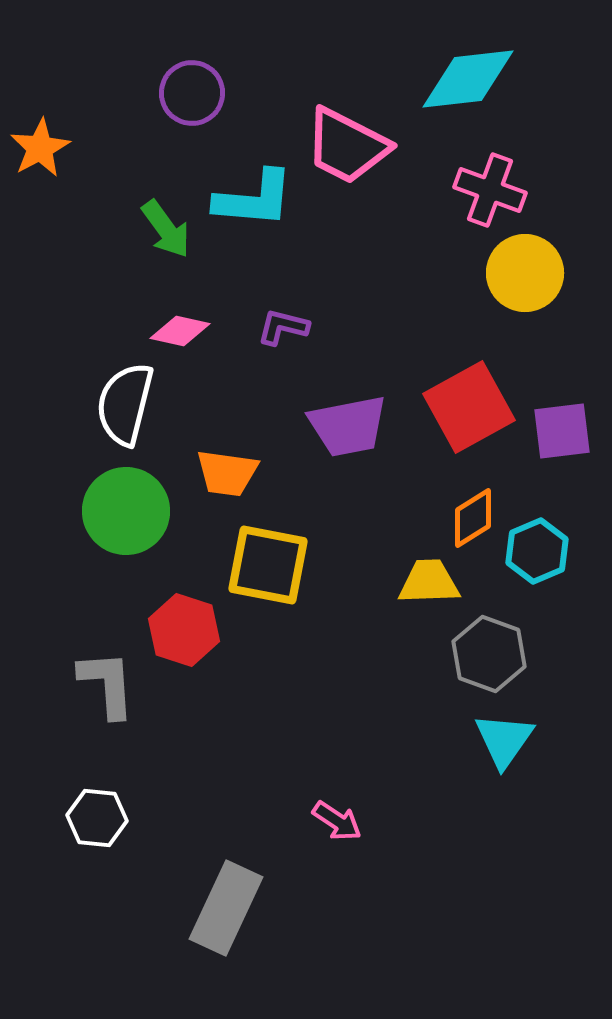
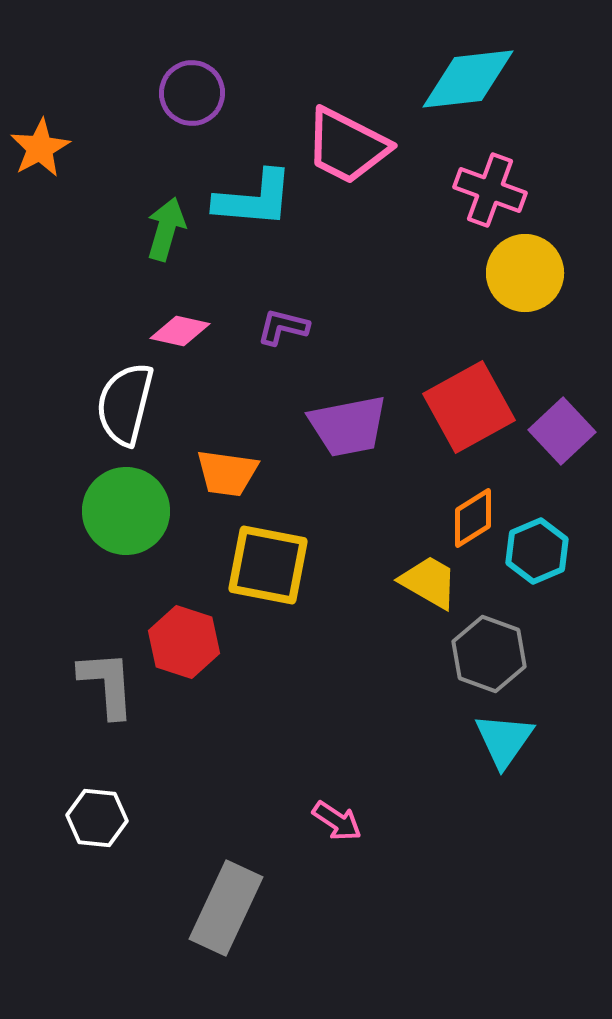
green arrow: rotated 128 degrees counterclockwise
purple square: rotated 36 degrees counterclockwise
yellow trapezoid: rotated 32 degrees clockwise
red hexagon: moved 12 px down
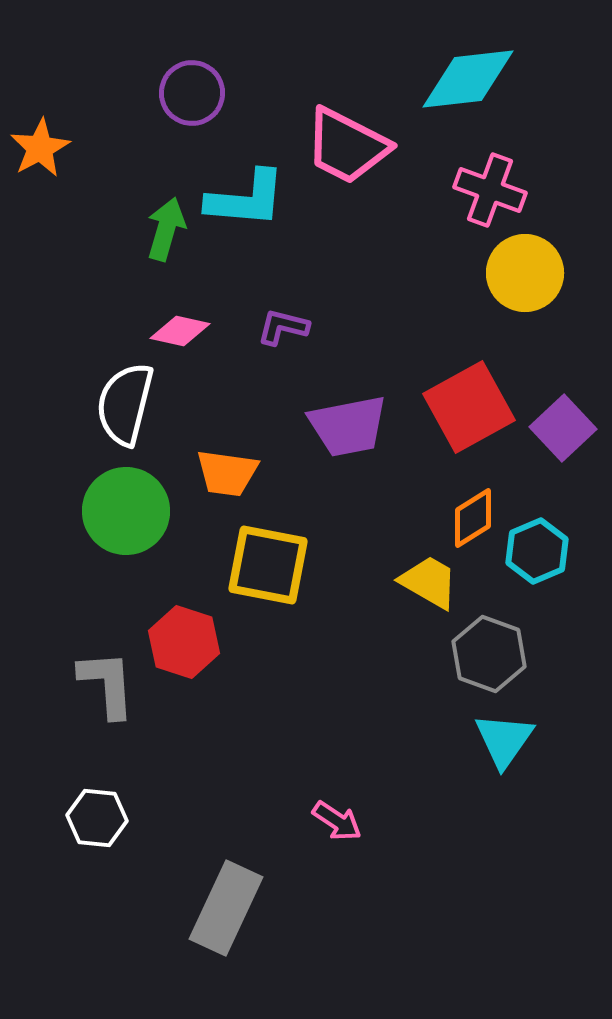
cyan L-shape: moved 8 px left
purple square: moved 1 px right, 3 px up
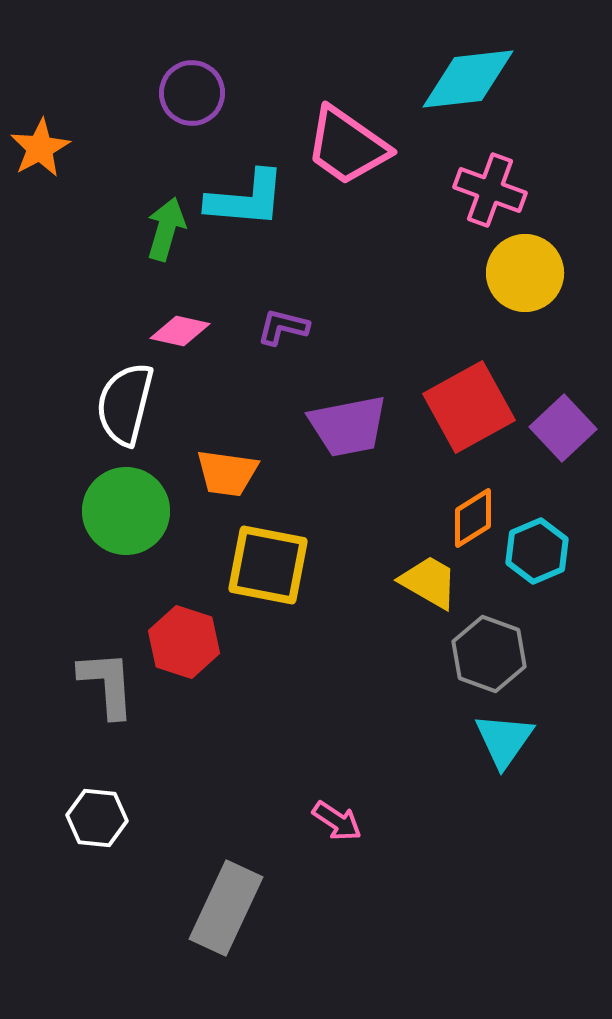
pink trapezoid: rotated 8 degrees clockwise
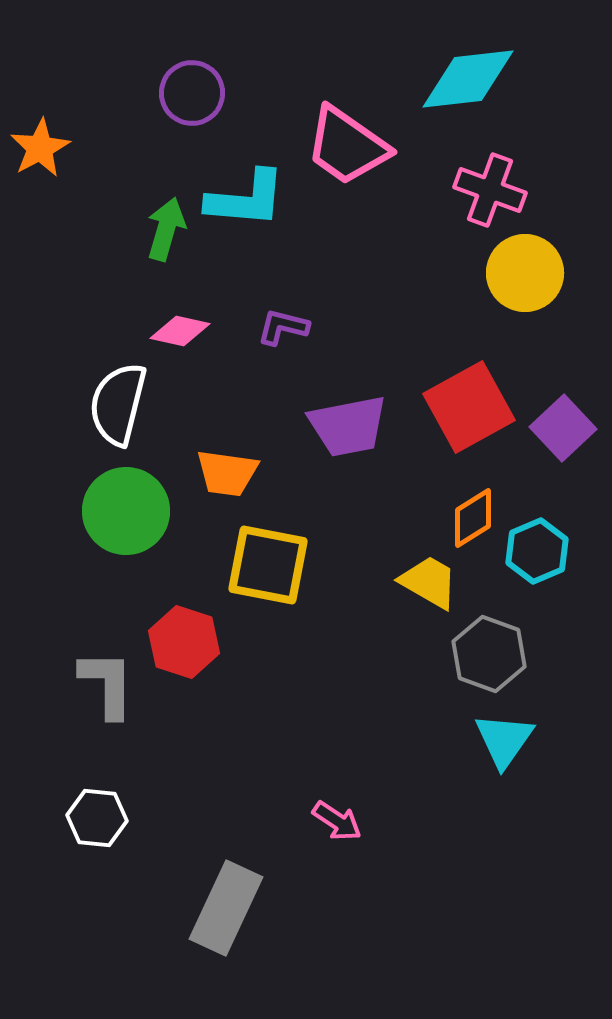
white semicircle: moved 7 px left
gray L-shape: rotated 4 degrees clockwise
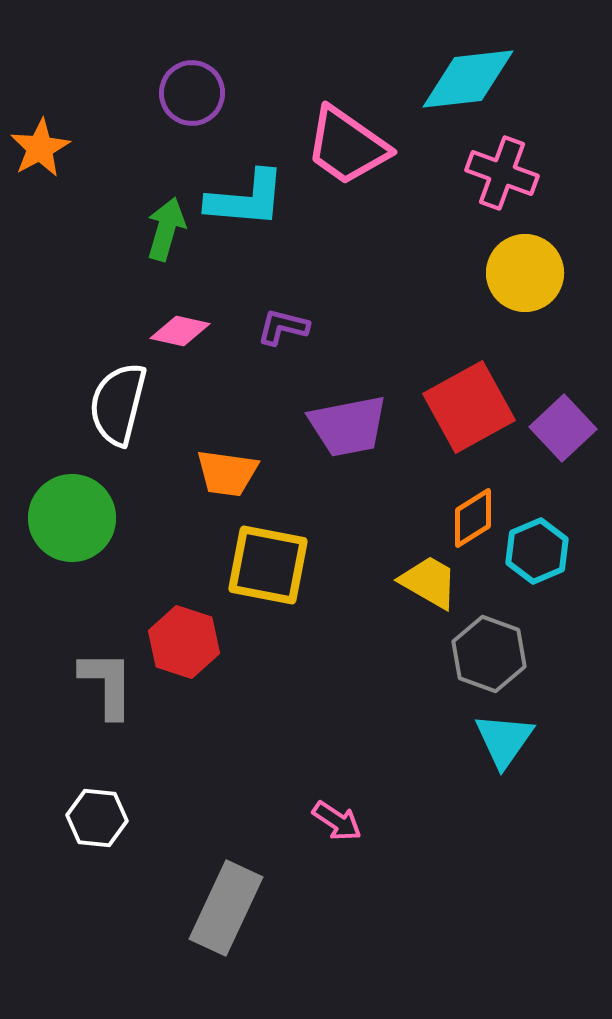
pink cross: moved 12 px right, 17 px up
green circle: moved 54 px left, 7 px down
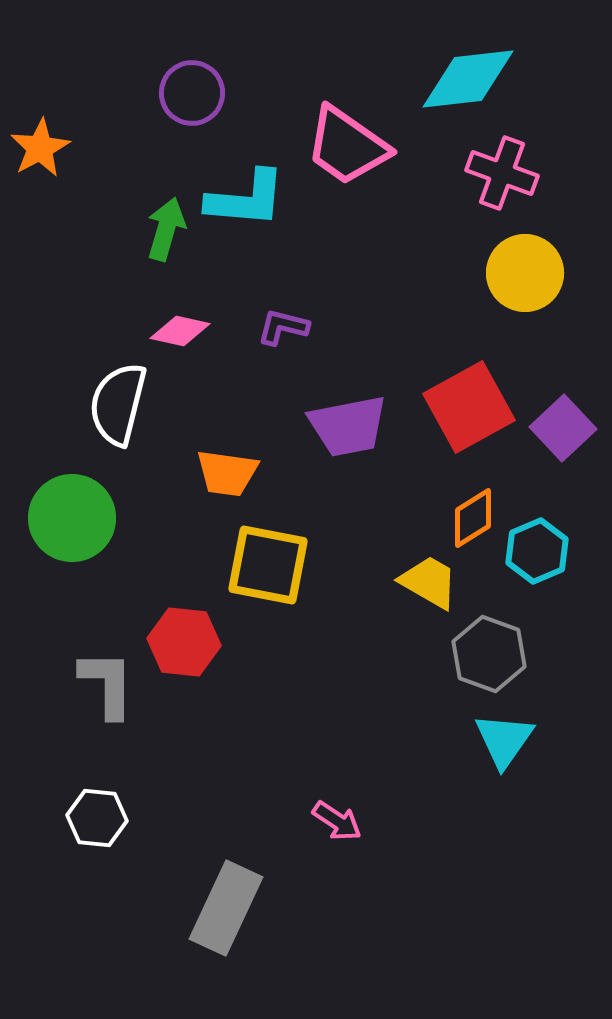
red hexagon: rotated 12 degrees counterclockwise
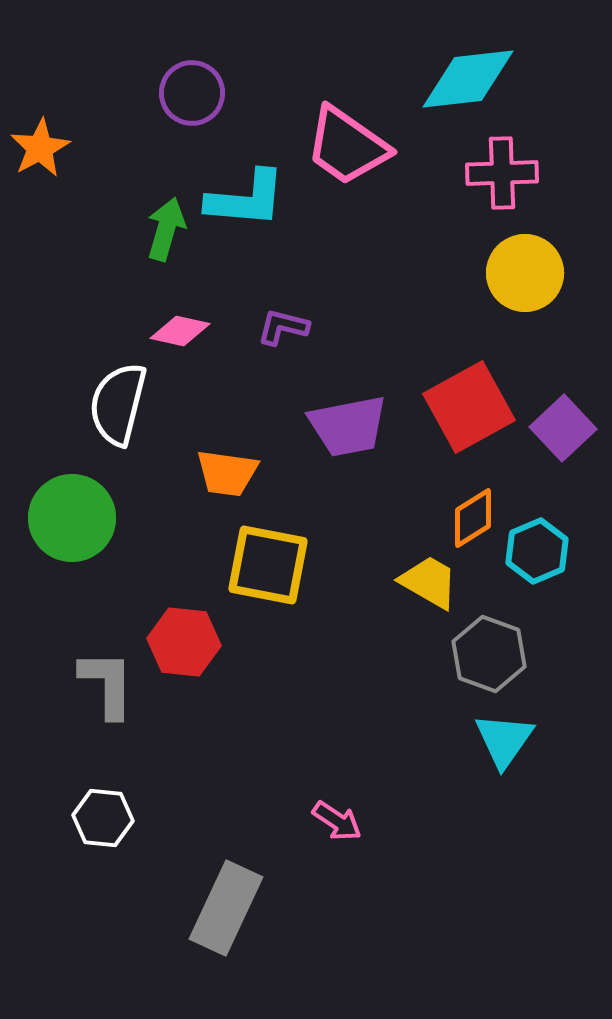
pink cross: rotated 22 degrees counterclockwise
white hexagon: moved 6 px right
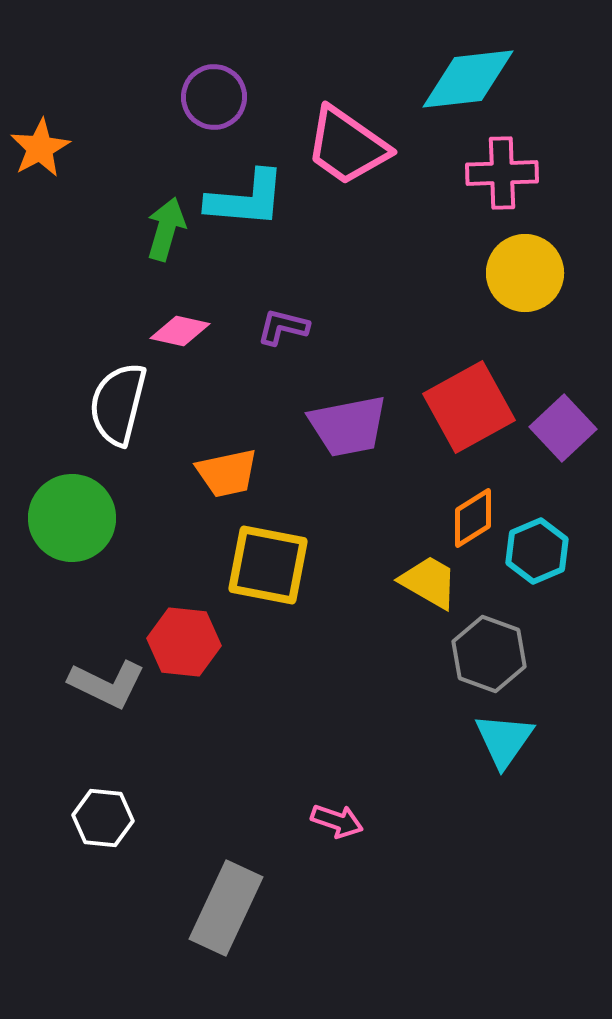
purple circle: moved 22 px right, 4 px down
orange trapezoid: rotated 20 degrees counterclockwise
gray L-shape: rotated 116 degrees clockwise
pink arrow: rotated 15 degrees counterclockwise
